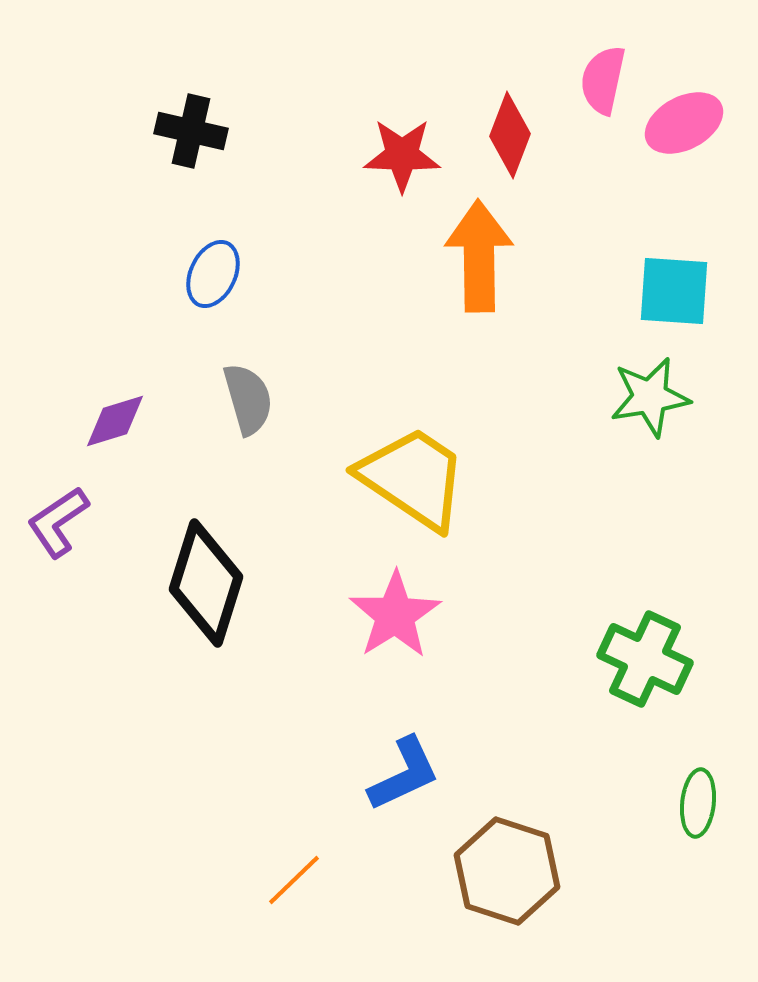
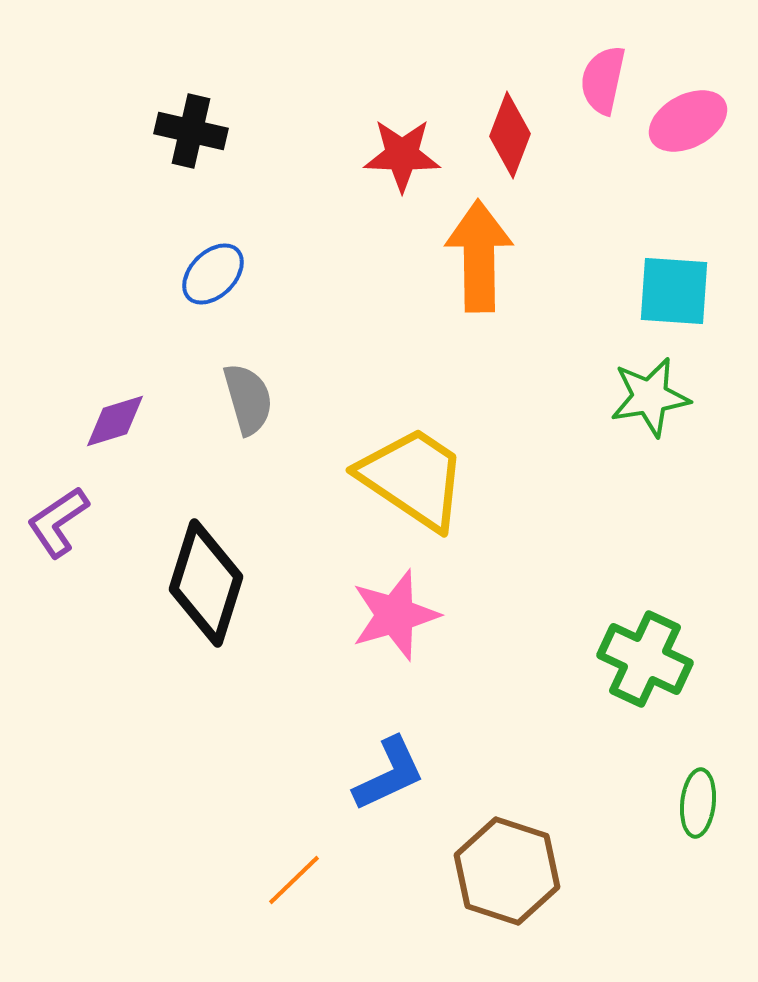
pink ellipse: moved 4 px right, 2 px up
blue ellipse: rotated 20 degrees clockwise
pink star: rotated 16 degrees clockwise
blue L-shape: moved 15 px left
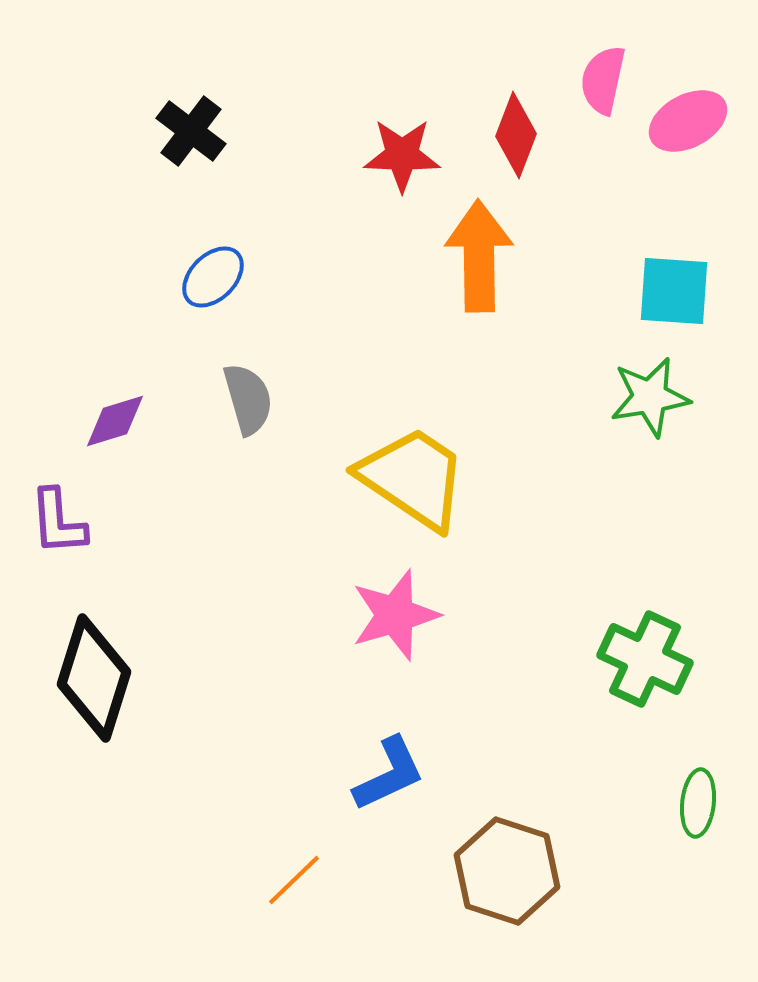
black cross: rotated 24 degrees clockwise
red diamond: moved 6 px right
blue ellipse: moved 3 px down
purple L-shape: rotated 60 degrees counterclockwise
black diamond: moved 112 px left, 95 px down
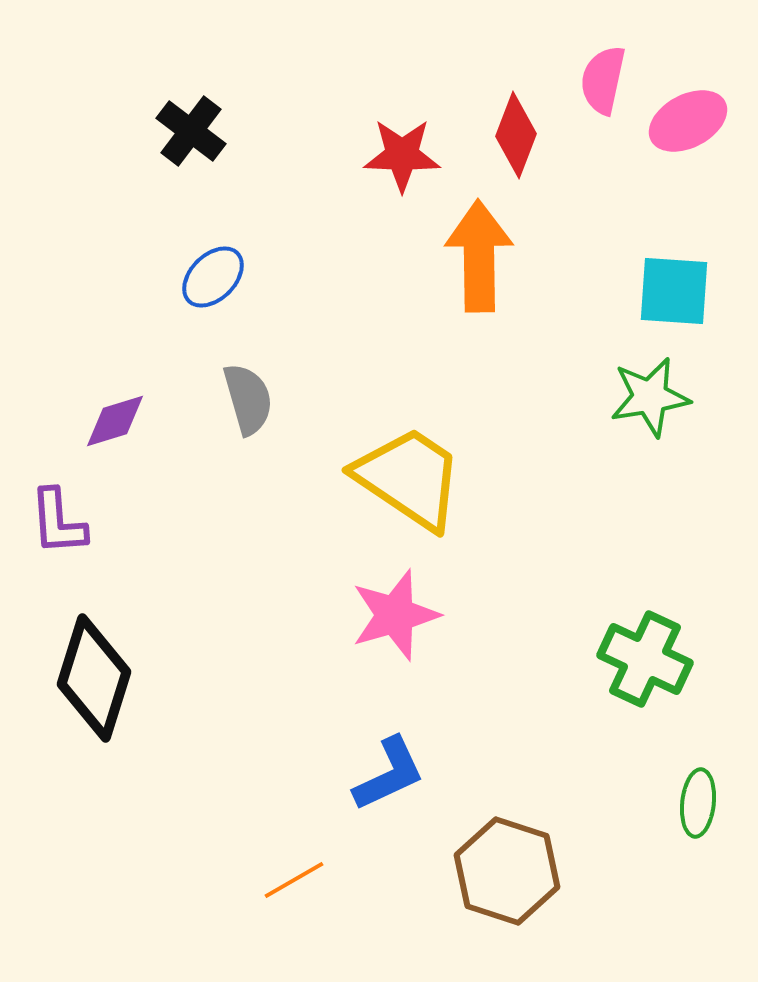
yellow trapezoid: moved 4 px left
orange line: rotated 14 degrees clockwise
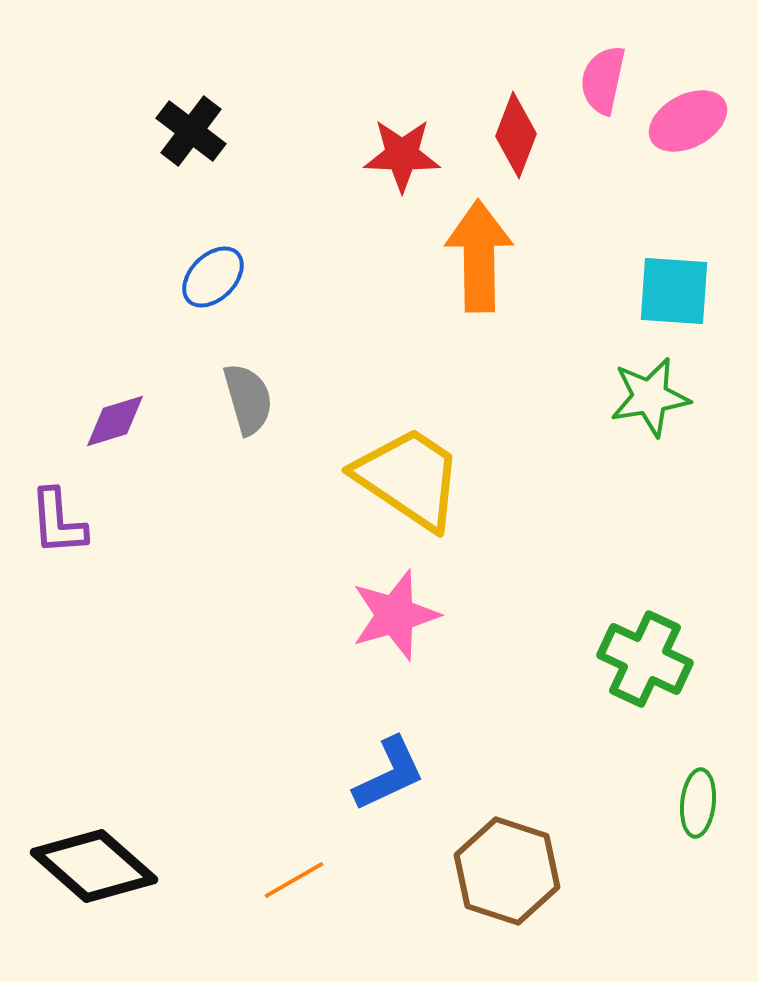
black diamond: moved 188 px down; rotated 66 degrees counterclockwise
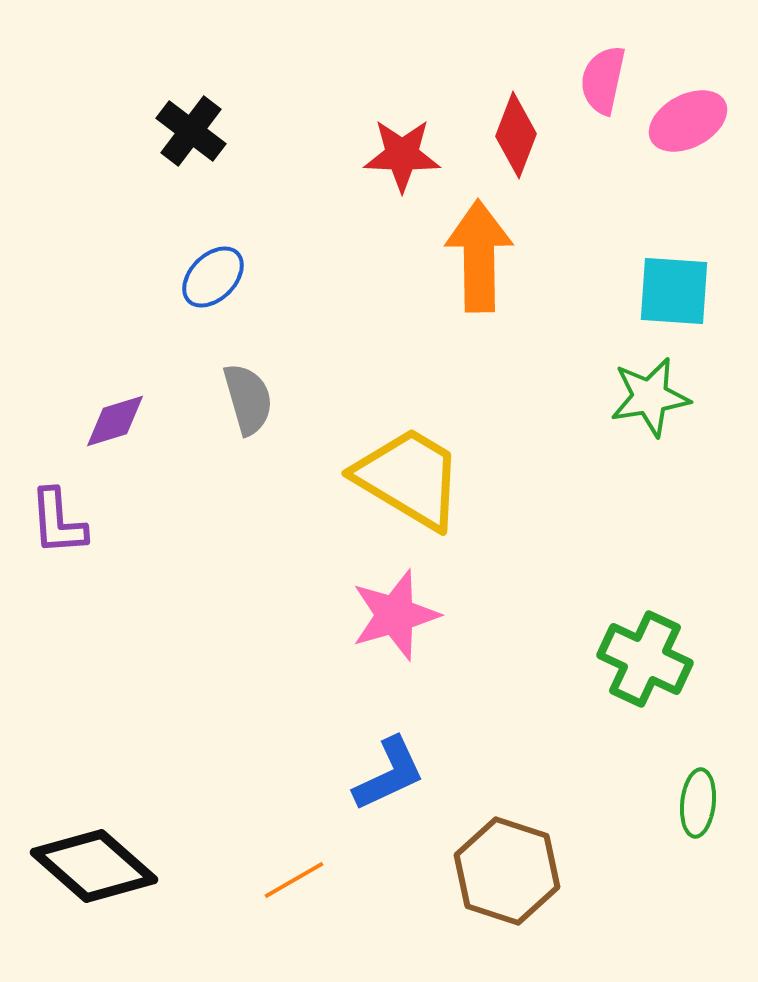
yellow trapezoid: rotated 3 degrees counterclockwise
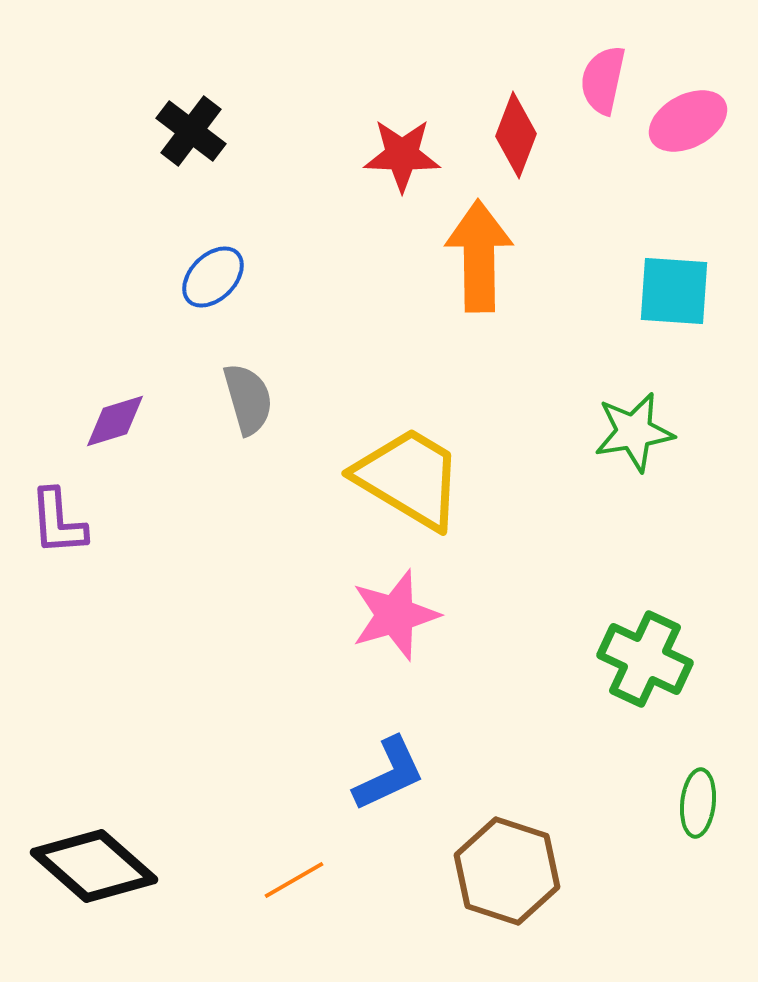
green star: moved 16 px left, 35 px down
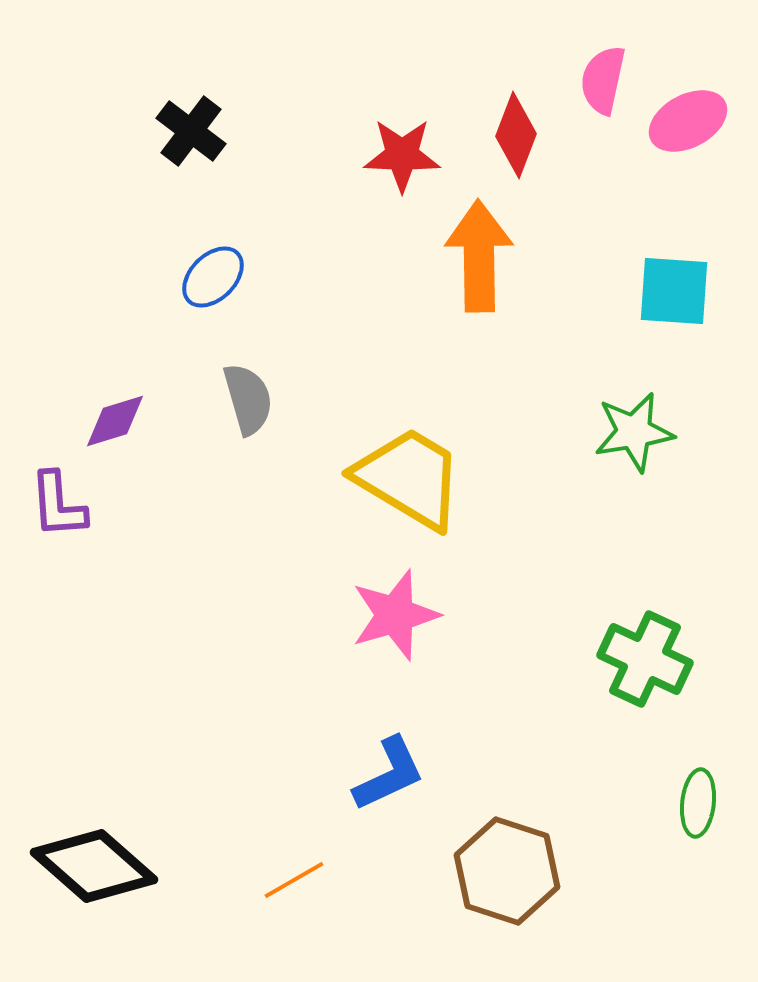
purple L-shape: moved 17 px up
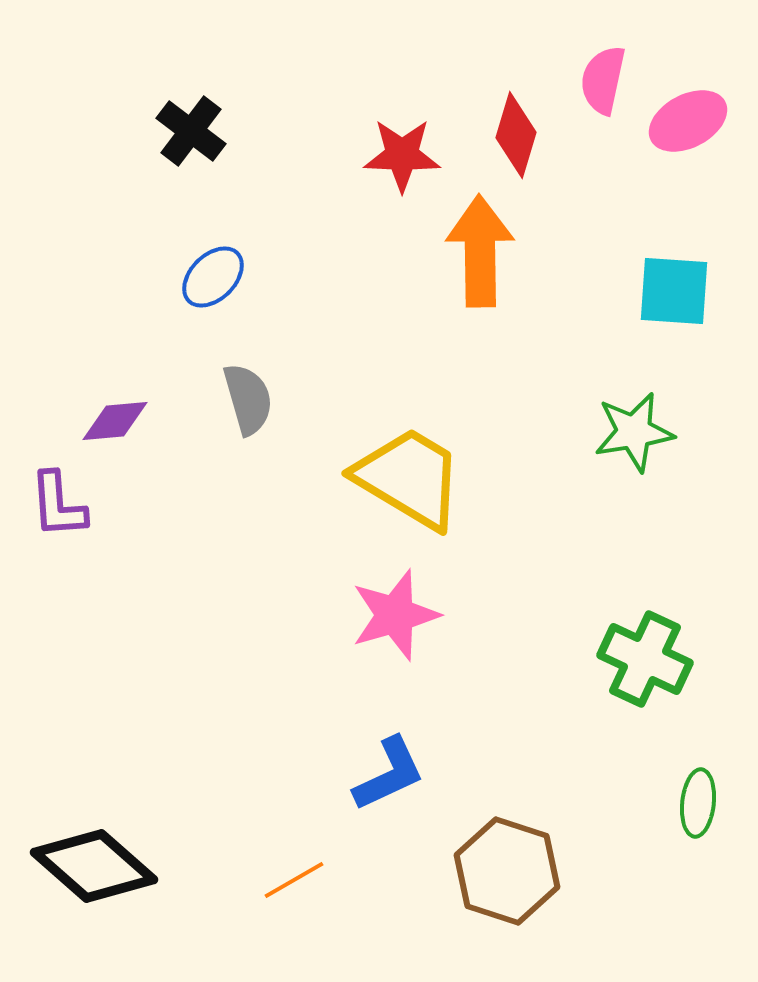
red diamond: rotated 4 degrees counterclockwise
orange arrow: moved 1 px right, 5 px up
purple diamond: rotated 12 degrees clockwise
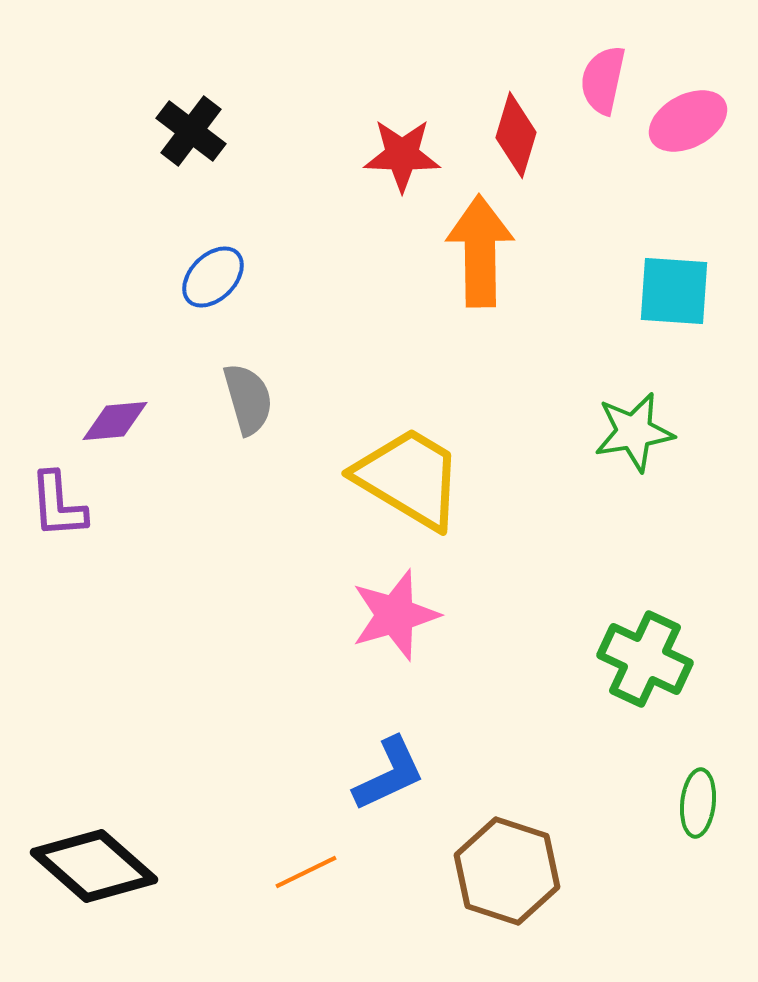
orange line: moved 12 px right, 8 px up; rotated 4 degrees clockwise
